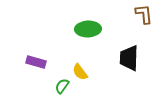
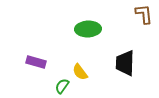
black trapezoid: moved 4 px left, 5 px down
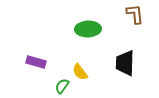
brown L-shape: moved 9 px left
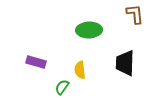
green ellipse: moved 1 px right, 1 px down
yellow semicircle: moved 2 px up; rotated 30 degrees clockwise
green semicircle: moved 1 px down
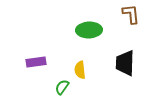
brown L-shape: moved 4 px left
purple rectangle: rotated 24 degrees counterclockwise
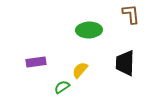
yellow semicircle: rotated 48 degrees clockwise
green semicircle: rotated 21 degrees clockwise
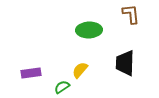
purple rectangle: moved 5 px left, 11 px down
